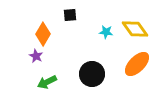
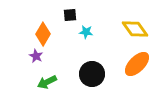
cyan star: moved 20 px left
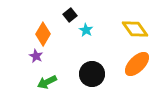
black square: rotated 32 degrees counterclockwise
cyan star: moved 2 px up; rotated 24 degrees clockwise
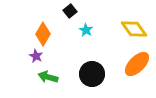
black square: moved 4 px up
yellow diamond: moved 1 px left
green arrow: moved 1 px right, 5 px up; rotated 42 degrees clockwise
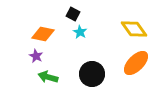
black square: moved 3 px right, 3 px down; rotated 24 degrees counterclockwise
cyan star: moved 6 px left, 2 px down
orange diamond: rotated 70 degrees clockwise
orange ellipse: moved 1 px left, 1 px up
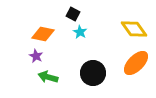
black circle: moved 1 px right, 1 px up
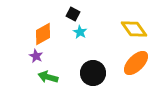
orange diamond: rotated 40 degrees counterclockwise
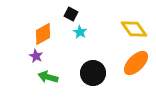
black square: moved 2 px left
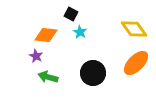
orange diamond: moved 3 px right, 1 px down; rotated 35 degrees clockwise
